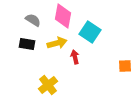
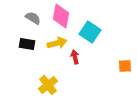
pink diamond: moved 2 px left
gray semicircle: moved 2 px up
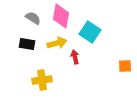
yellow cross: moved 6 px left, 5 px up; rotated 30 degrees clockwise
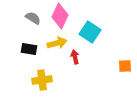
pink diamond: moved 1 px left; rotated 15 degrees clockwise
black rectangle: moved 2 px right, 5 px down
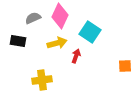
gray semicircle: rotated 56 degrees counterclockwise
black rectangle: moved 11 px left, 8 px up
red arrow: moved 1 px right, 1 px up; rotated 32 degrees clockwise
